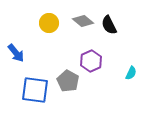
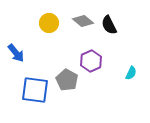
gray pentagon: moved 1 px left, 1 px up
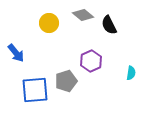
gray diamond: moved 6 px up
cyan semicircle: rotated 16 degrees counterclockwise
gray pentagon: moved 1 px left, 1 px down; rotated 25 degrees clockwise
blue square: rotated 12 degrees counterclockwise
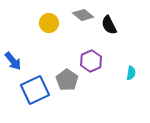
blue arrow: moved 3 px left, 8 px down
gray pentagon: moved 1 px right, 1 px up; rotated 20 degrees counterclockwise
blue square: rotated 20 degrees counterclockwise
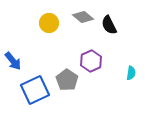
gray diamond: moved 2 px down
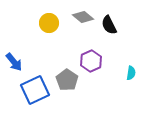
blue arrow: moved 1 px right, 1 px down
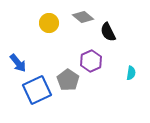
black semicircle: moved 1 px left, 7 px down
blue arrow: moved 4 px right, 1 px down
gray pentagon: moved 1 px right
blue square: moved 2 px right
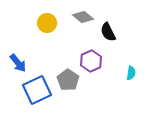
yellow circle: moved 2 px left
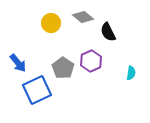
yellow circle: moved 4 px right
gray pentagon: moved 5 px left, 12 px up
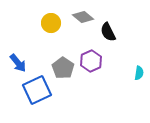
cyan semicircle: moved 8 px right
